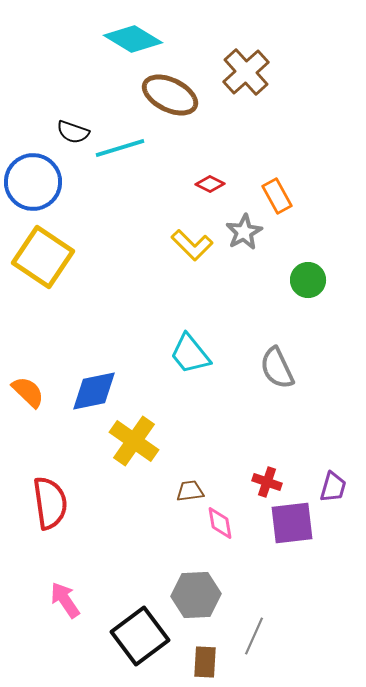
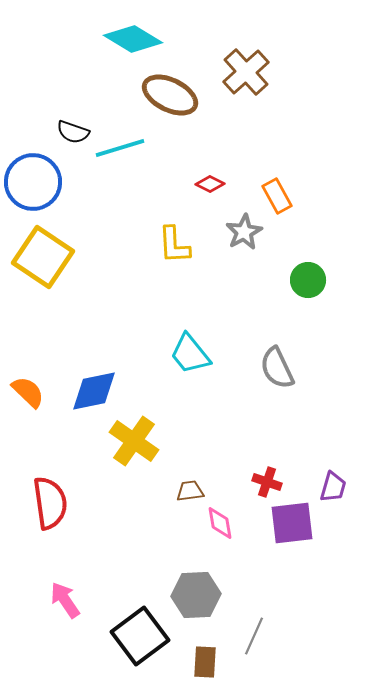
yellow L-shape: moved 18 px left; rotated 42 degrees clockwise
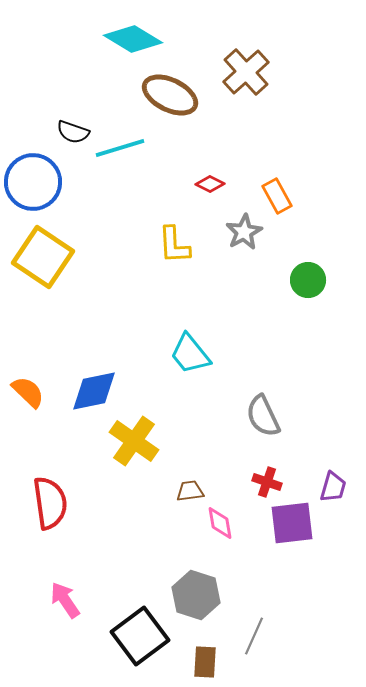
gray semicircle: moved 14 px left, 48 px down
gray hexagon: rotated 21 degrees clockwise
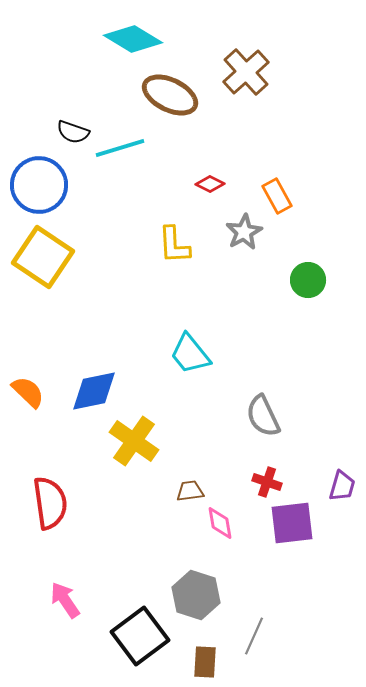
blue circle: moved 6 px right, 3 px down
purple trapezoid: moved 9 px right, 1 px up
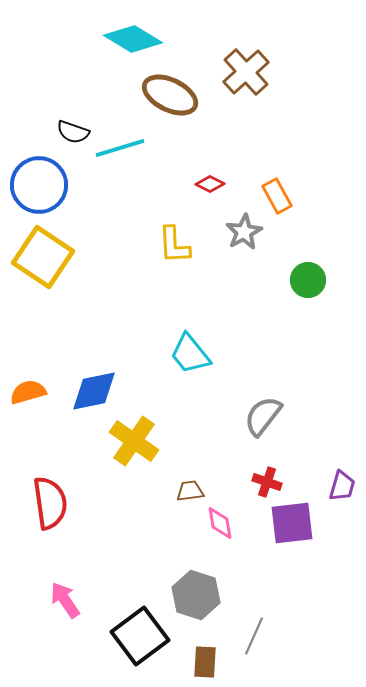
orange semicircle: rotated 60 degrees counterclockwise
gray semicircle: rotated 63 degrees clockwise
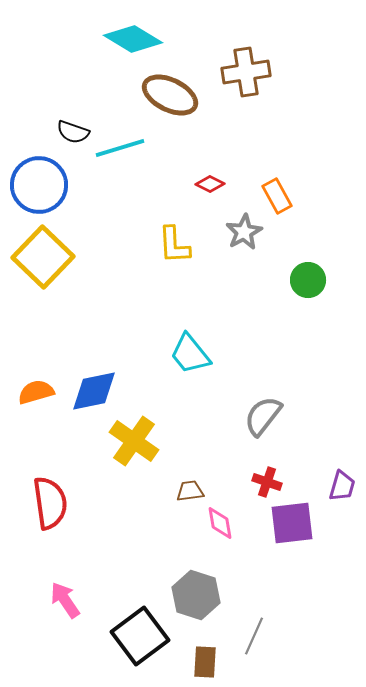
brown cross: rotated 33 degrees clockwise
yellow square: rotated 10 degrees clockwise
orange semicircle: moved 8 px right
